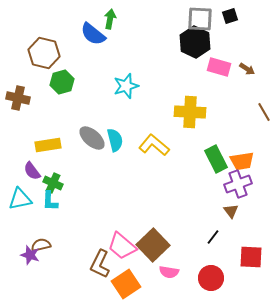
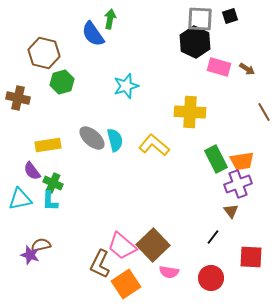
blue semicircle: rotated 16 degrees clockwise
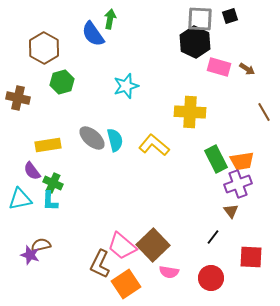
brown hexagon: moved 5 px up; rotated 16 degrees clockwise
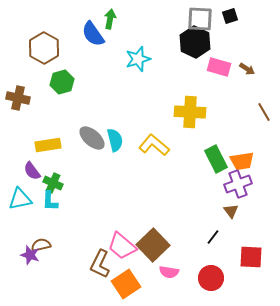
cyan star: moved 12 px right, 27 px up
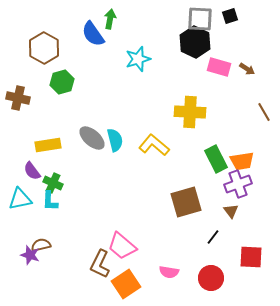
brown square: moved 33 px right, 43 px up; rotated 28 degrees clockwise
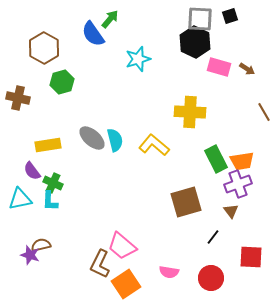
green arrow: rotated 30 degrees clockwise
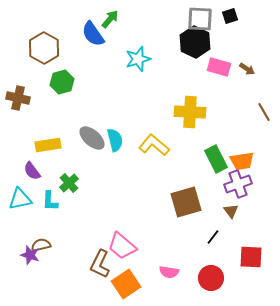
green cross: moved 16 px right; rotated 24 degrees clockwise
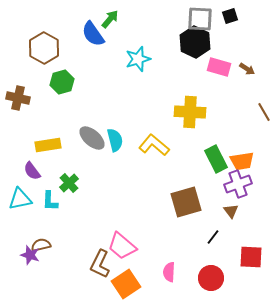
pink semicircle: rotated 84 degrees clockwise
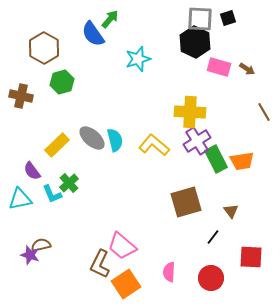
black square: moved 2 px left, 2 px down
brown cross: moved 3 px right, 2 px up
yellow rectangle: moved 9 px right; rotated 35 degrees counterclockwise
purple cross: moved 41 px left, 43 px up; rotated 12 degrees counterclockwise
cyan L-shape: moved 2 px right, 7 px up; rotated 25 degrees counterclockwise
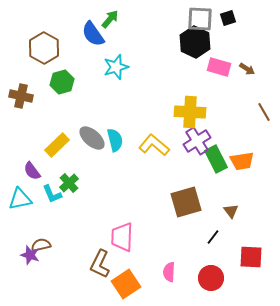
cyan star: moved 22 px left, 8 px down
pink trapezoid: moved 9 px up; rotated 52 degrees clockwise
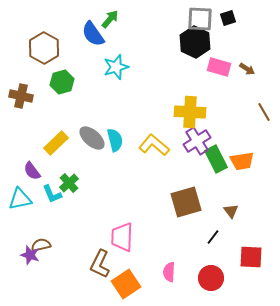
yellow rectangle: moved 1 px left, 2 px up
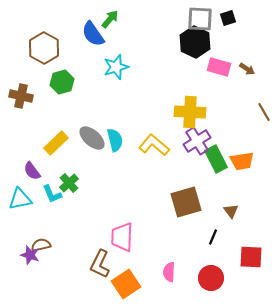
black line: rotated 14 degrees counterclockwise
